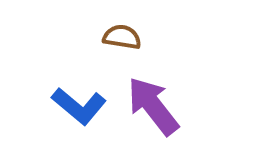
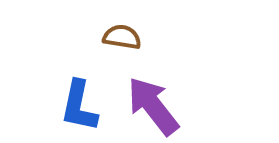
blue L-shape: rotated 62 degrees clockwise
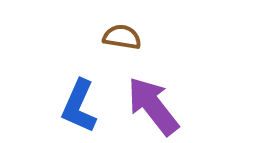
blue L-shape: rotated 12 degrees clockwise
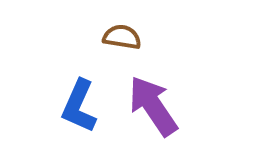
purple arrow: rotated 4 degrees clockwise
